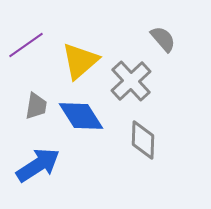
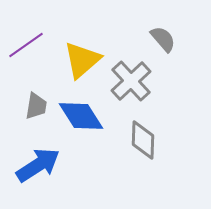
yellow triangle: moved 2 px right, 1 px up
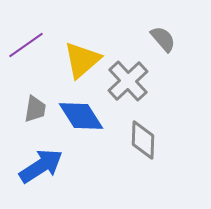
gray cross: moved 3 px left
gray trapezoid: moved 1 px left, 3 px down
blue arrow: moved 3 px right, 1 px down
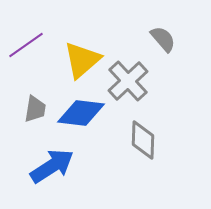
blue diamond: moved 3 px up; rotated 51 degrees counterclockwise
blue arrow: moved 11 px right
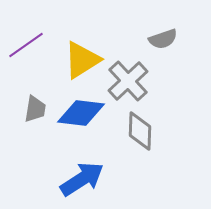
gray semicircle: rotated 112 degrees clockwise
yellow triangle: rotated 9 degrees clockwise
gray diamond: moved 3 px left, 9 px up
blue arrow: moved 30 px right, 13 px down
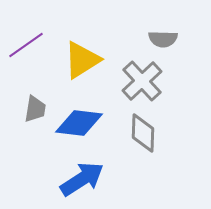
gray semicircle: rotated 20 degrees clockwise
gray cross: moved 14 px right
blue diamond: moved 2 px left, 10 px down
gray diamond: moved 3 px right, 2 px down
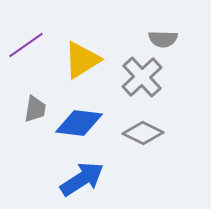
gray cross: moved 4 px up
gray diamond: rotated 66 degrees counterclockwise
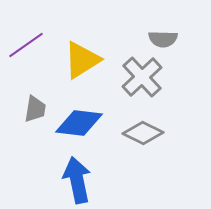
blue arrow: moved 5 px left, 1 px down; rotated 69 degrees counterclockwise
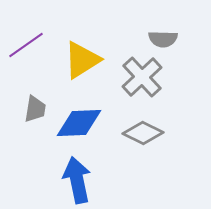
blue diamond: rotated 9 degrees counterclockwise
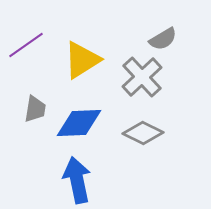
gray semicircle: rotated 32 degrees counterclockwise
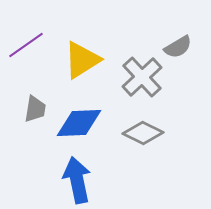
gray semicircle: moved 15 px right, 8 px down
